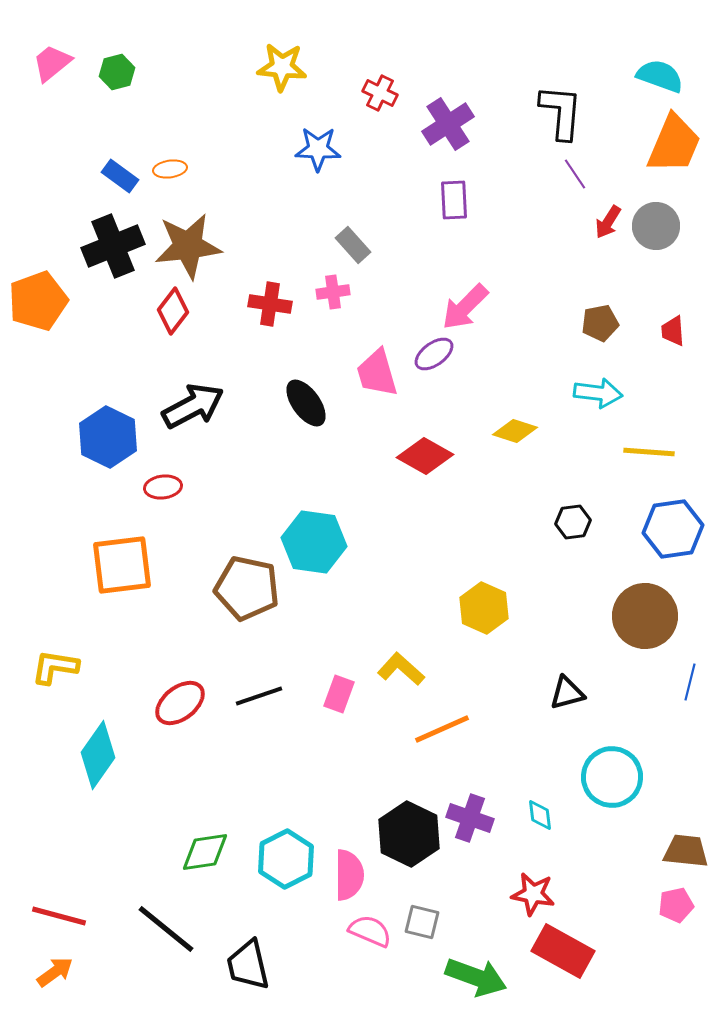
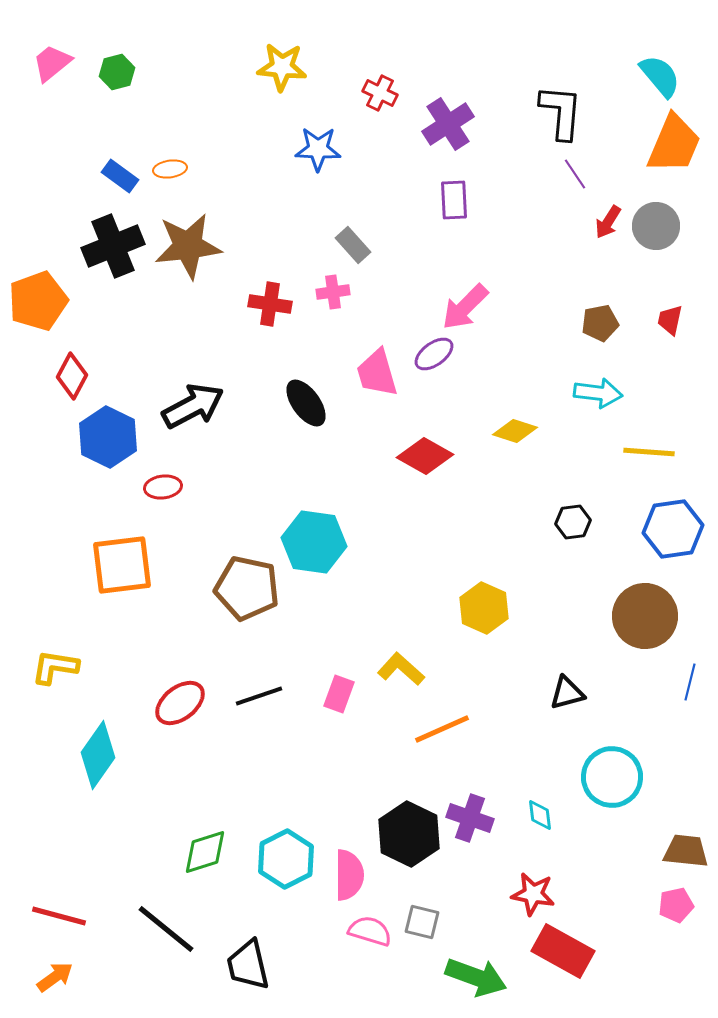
cyan semicircle at (660, 76): rotated 30 degrees clockwise
red diamond at (173, 311): moved 101 px left, 65 px down; rotated 9 degrees counterclockwise
red trapezoid at (673, 331): moved 3 px left, 11 px up; rotated 16 degrees clockwise
green diamond at (205, 852): rotated 9 degrees counterclockwise
pink semicircle at (370, 931): rotated 6 degrees counterclockwise
orange arrow at (55, 972): moved 5 px down
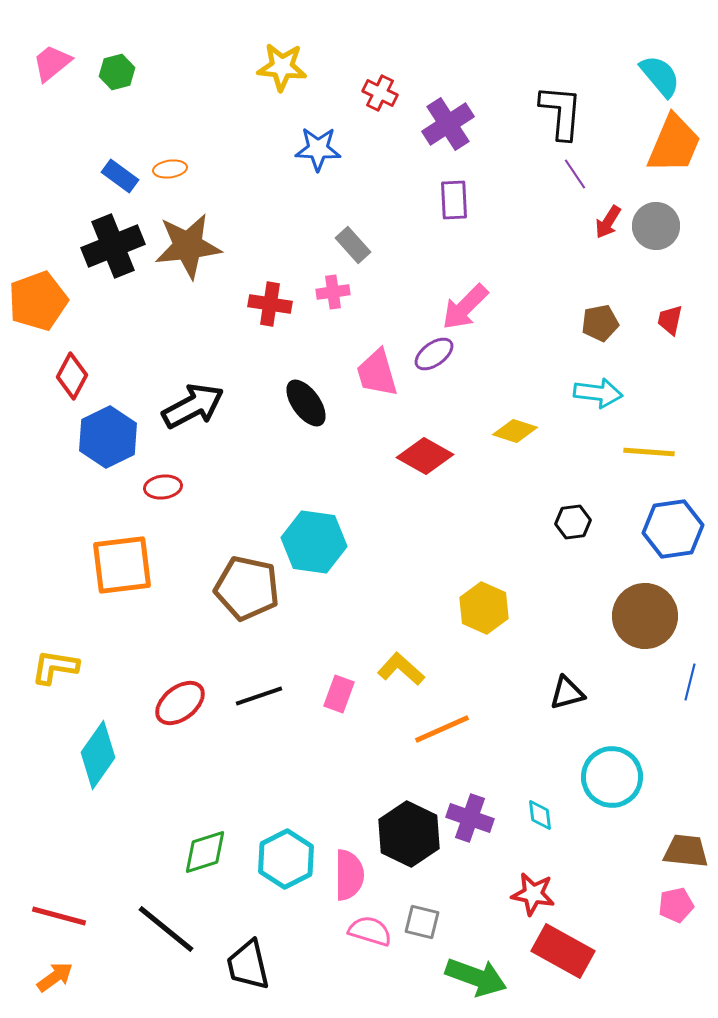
blue hexagon at (108, 437): rotated 8 degrees clockwise
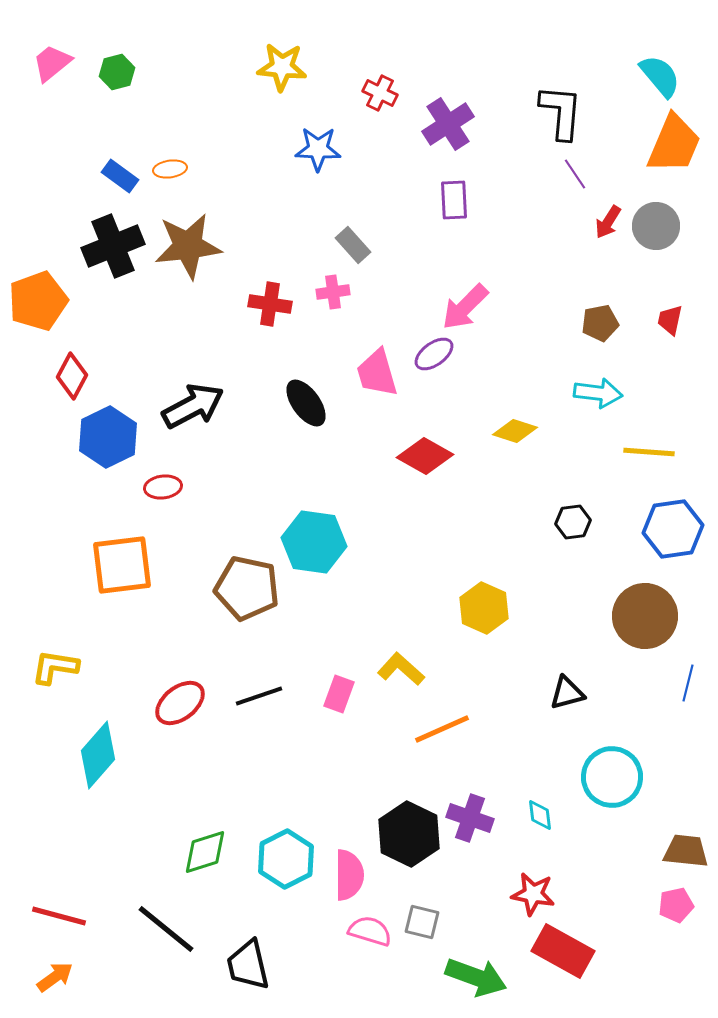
blue line at (690, 682): moved 2 px left, 1 px down
cyan diamond at (98, 755): rotated 6 degrees clockwise
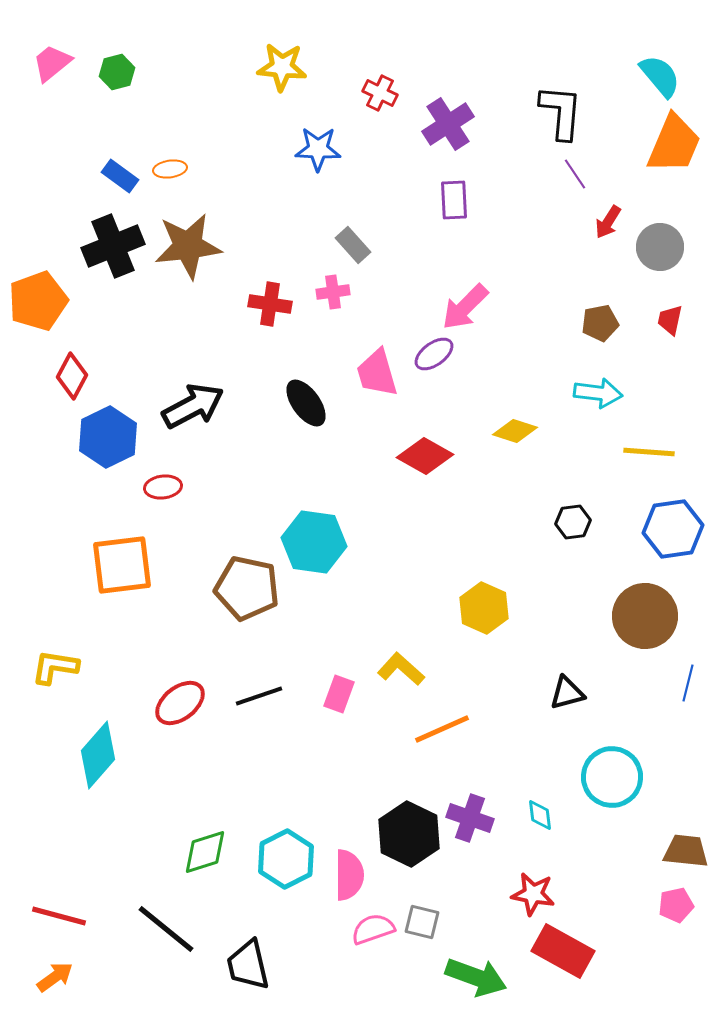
gray circle at (656, 226): moved 4 px right, 21 px down
pink semicircle at (370, 931): moved 3 px right, 2 px up; rotated 36 degrees counterclockwise
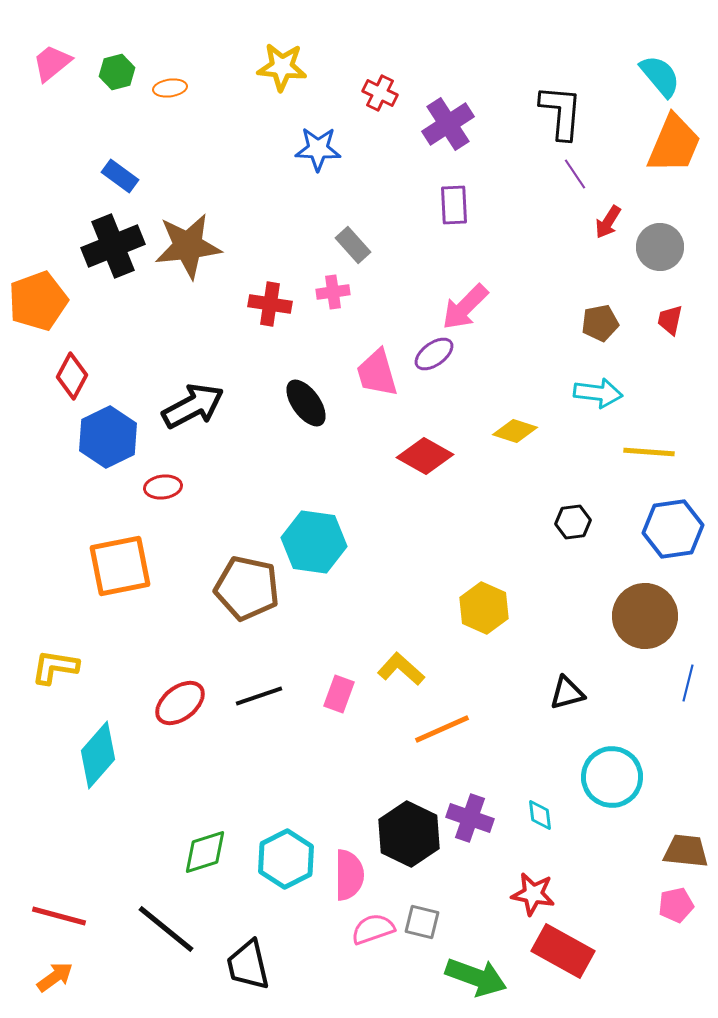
orange ellipse at (170, 169): moved 81 px up
purple rectangle at (454, 200): moved 5 px down
orange square at (122, 565): moved 2 px left, 1 px down; rotated 4 degrees counterclockwise
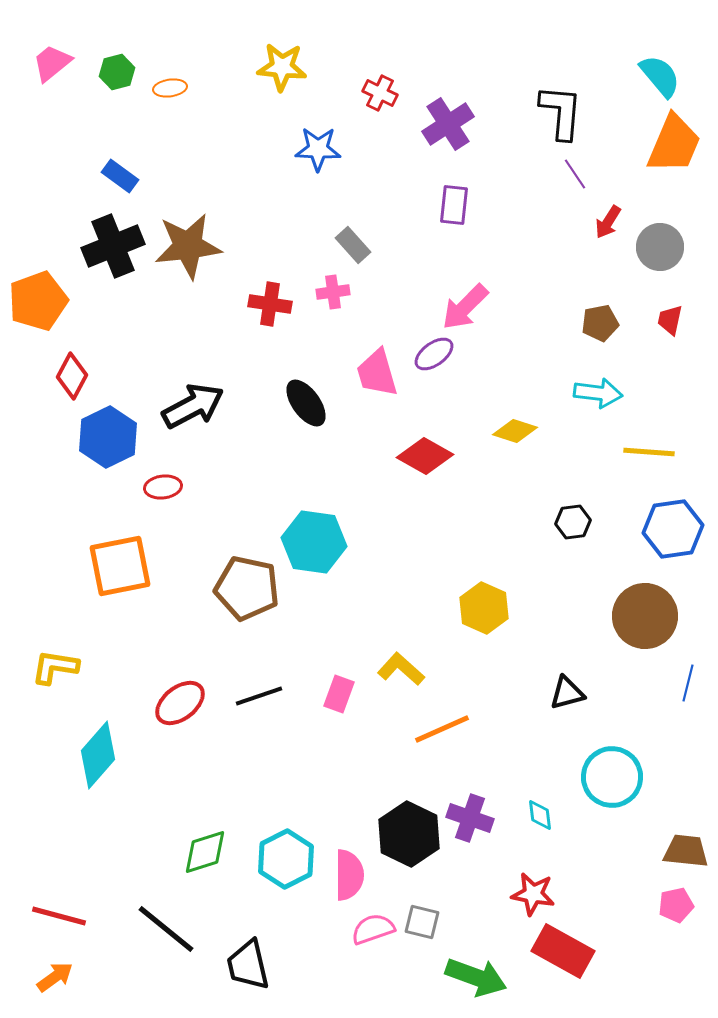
purple rectangle at (454, 205): rotated 9 degrees clockwise
